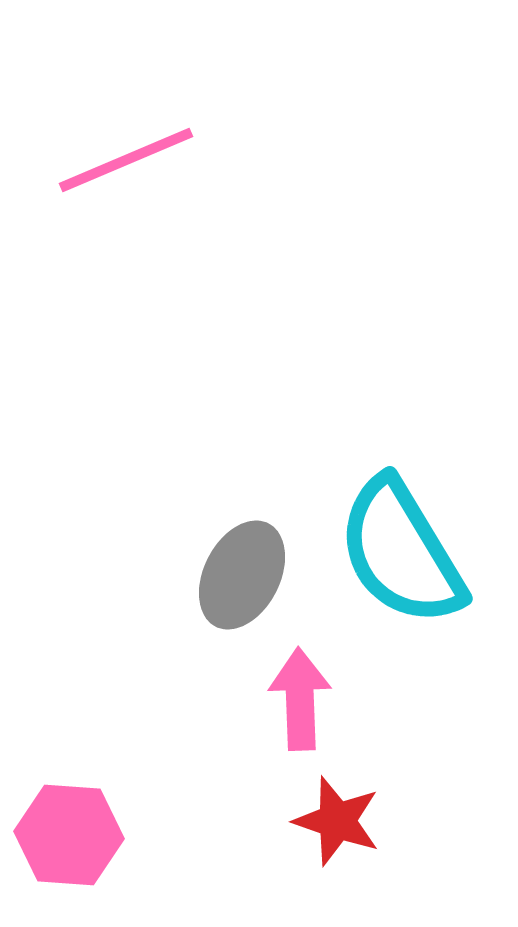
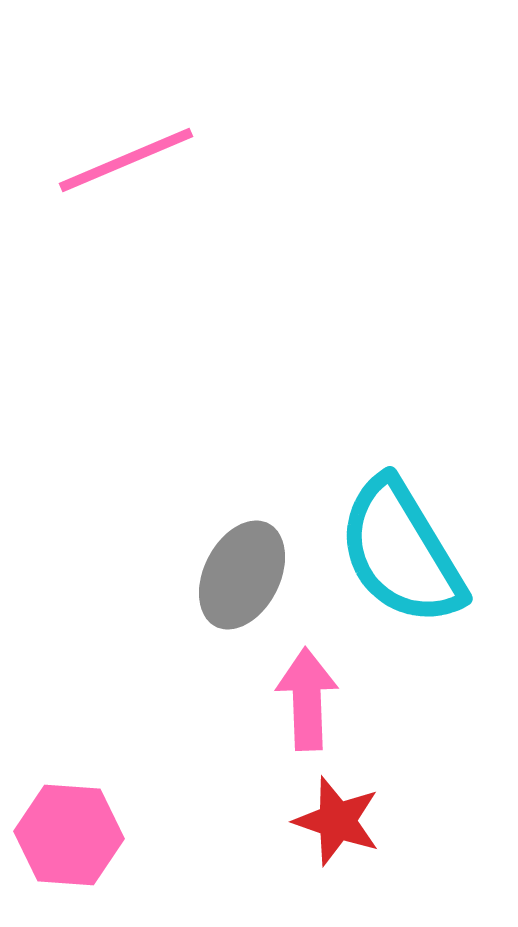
pink arrow: moved 7 px right
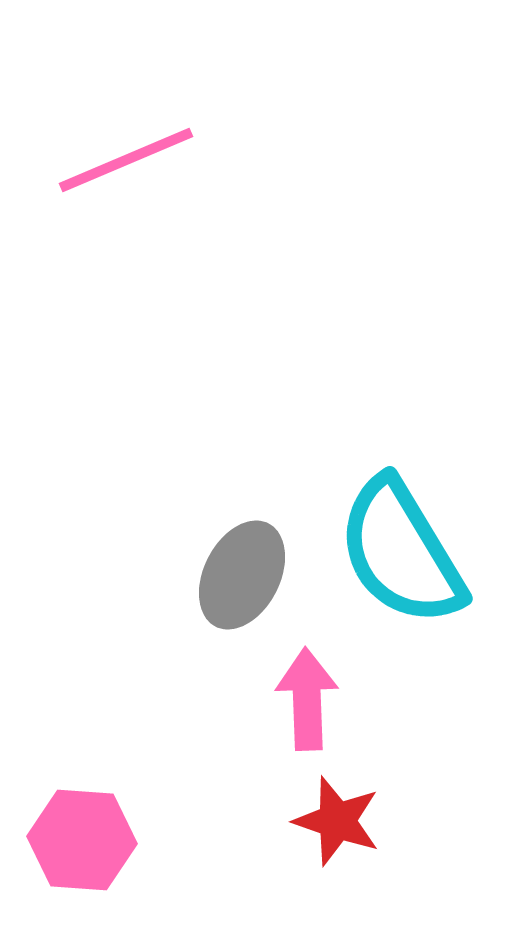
pink hexagon: moved 13 px right, 5 px down
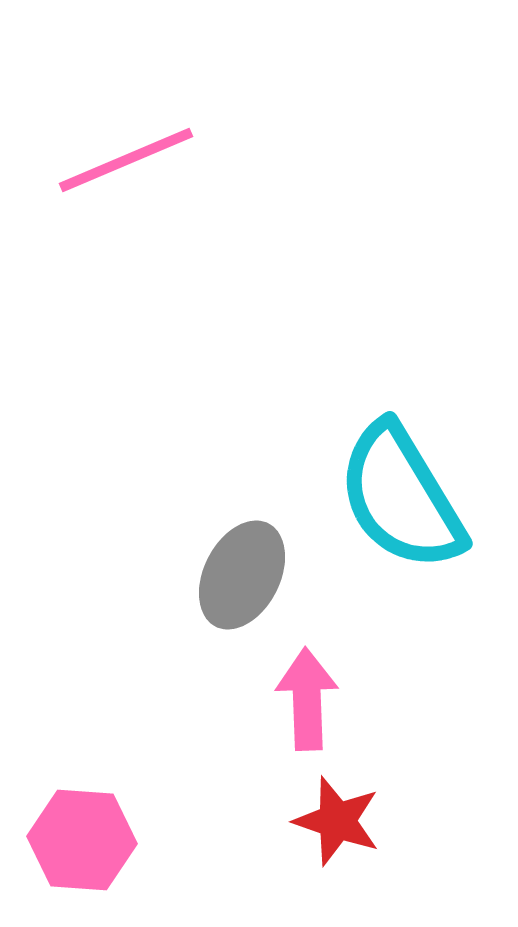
cyan semicircle: moved 55 px up
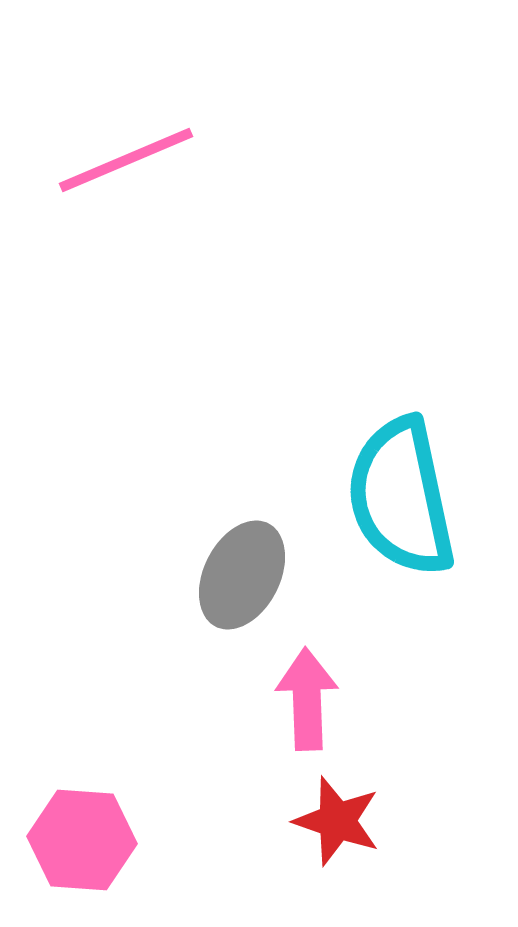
cyan semicircle: rotated 19 degrees clockwise
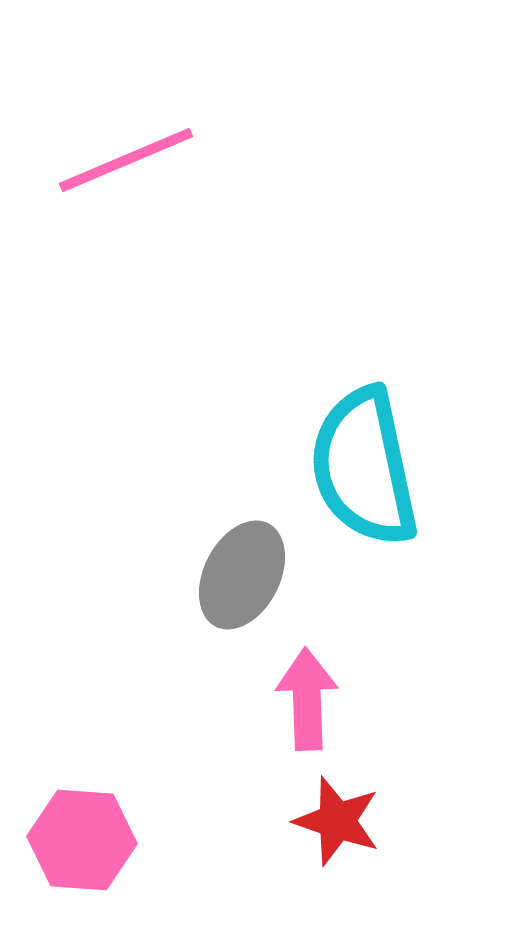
cyan semicircle: moved 37 px left, 30 px up
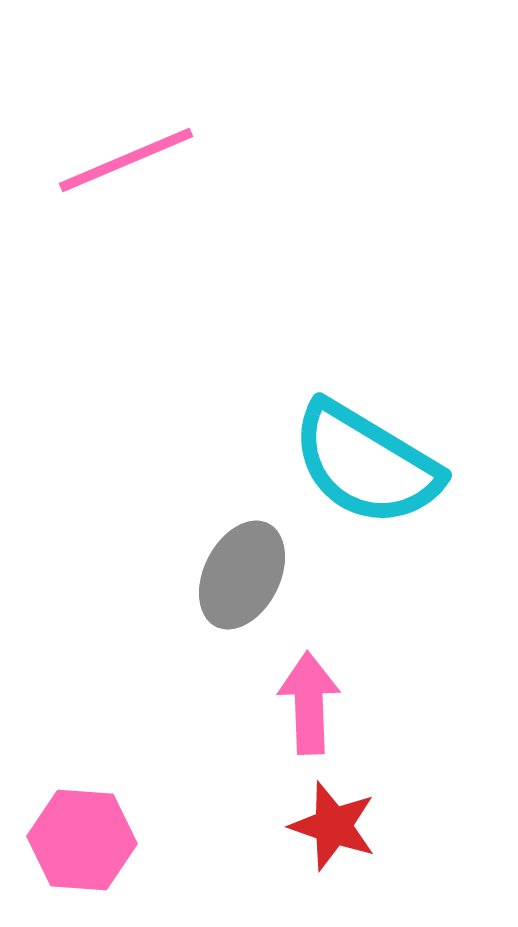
cyan semicircle: moved 2 px right, 3 px up; rotated 47 degrees counterclockwise
pink arrow: moved 2 px right, 4 px down
red star: moved 4 px left, 5 px down
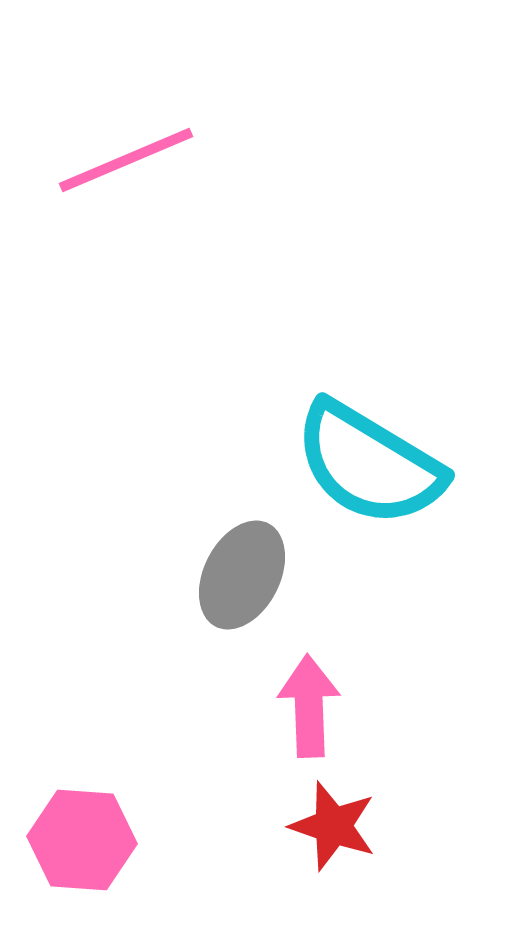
cyan semicircle: moved 3 px right
pink arrow: moved 3 px down
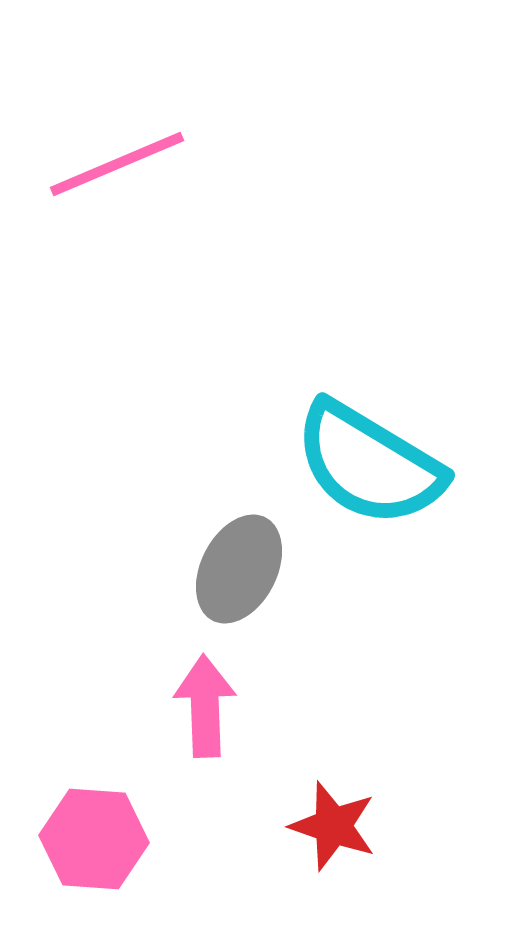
pink line: moved 9 px left, 4 px down
gray ellipse: moved 3 px left, 6 px up
pink arrow: moved 104 px left
pink hexagon: moved 12 px right, 1 px up
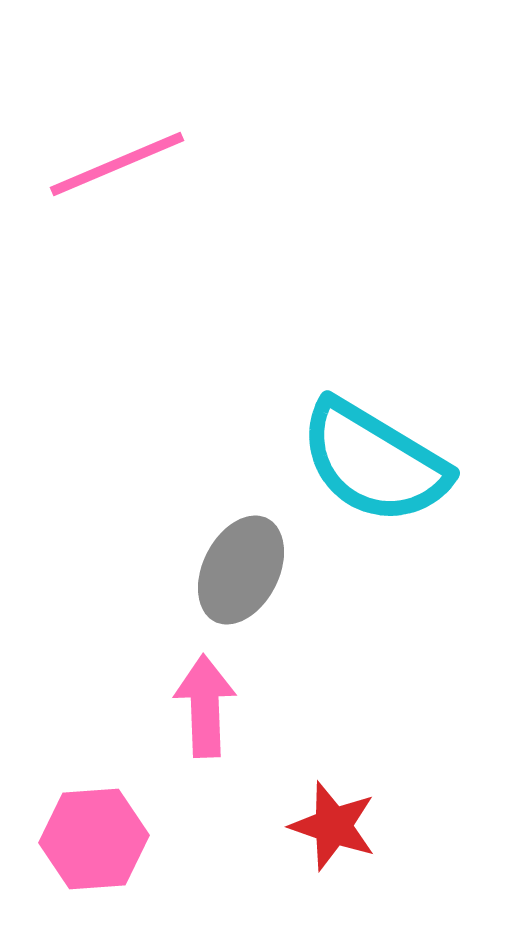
cyan semicircle: moved 5 px right, 2 px up
gray ellipse: moved 2 px right, 1 px down
pink hexagon: rotated 8 degrees counterclockwise
